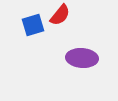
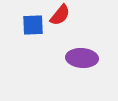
blue square: rotated 15 degrees clockwise
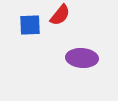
blue square: moved 3 px left
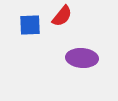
red semicircle: moved 2 px right, 1 px down
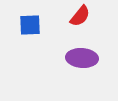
red semicircle: moved 18 px right
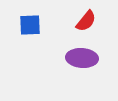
red semicircle: moved 6 px right, 5 px down
